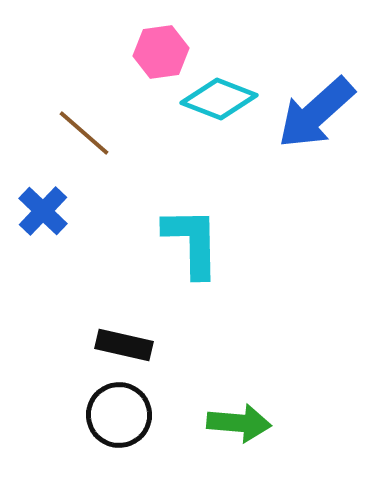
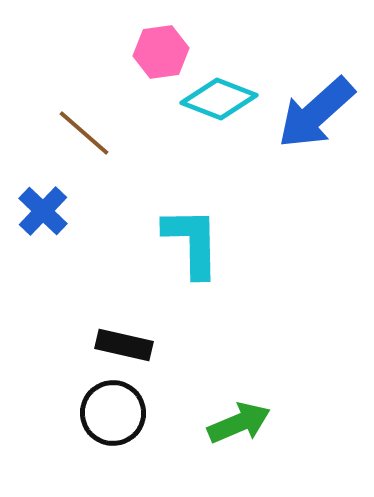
black circle: moved 6 px left, 2 px up
green arrow: rotated 28 degrees counterclockwise
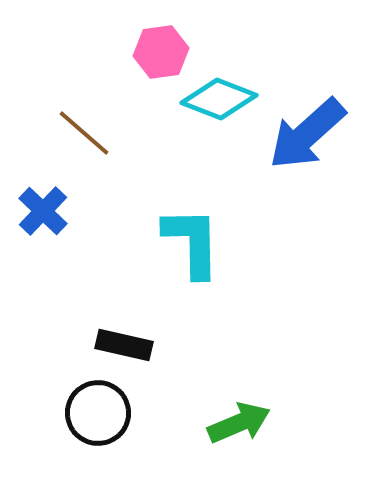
blue arrow: moved 9 px left, 21 px down
black circle: moved 15 px left
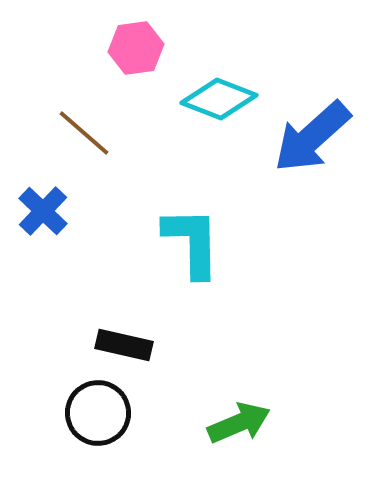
pink hexagon: moved 25 px left, 4 px up
blue arrow: moved 5 px right, 3 px down
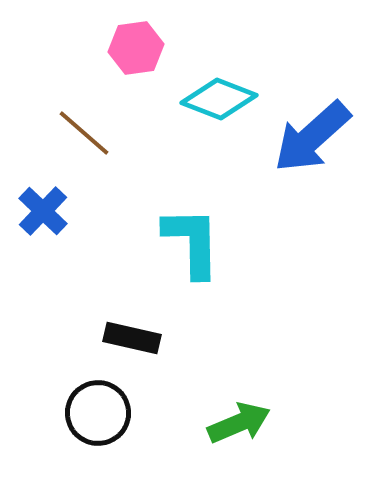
black rectangle: moved 8 px right, 7 px up
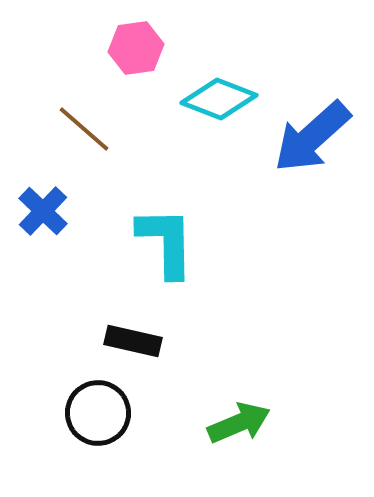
brown line: moved 4 px up
cyan L-shape: moved 26 px left
black rectangle: moved 1 px right, 3 px down
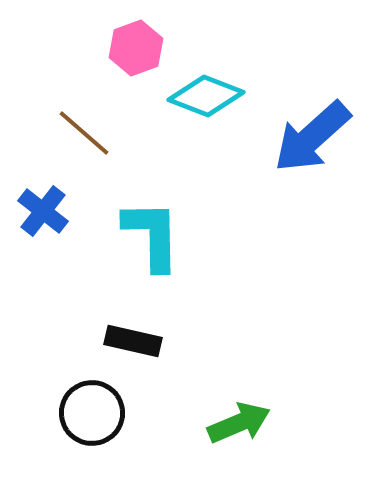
pink hexagon: rotated 12 degrees counterclockwise
cyan diamond: moved 13 px left, 3 px up
brown line: moved 4 px down
blue cross: rotated 6 degrees counterclockwise
cyan L-shape: moved 14 px left, 7 px up
black circle: moved 6 px left
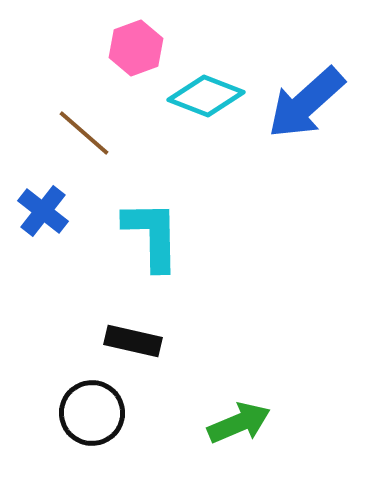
blue arrow: moved 6 px left, 34 px up
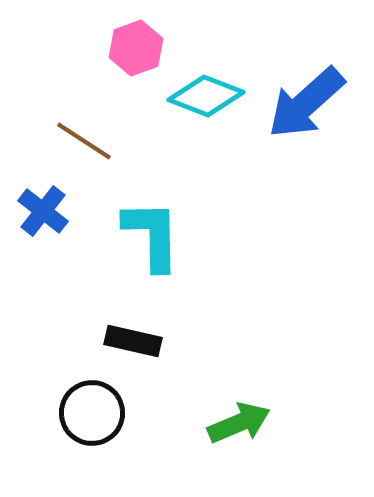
brown line: moved 8 px down; rotated 8 degrees counterclockwise
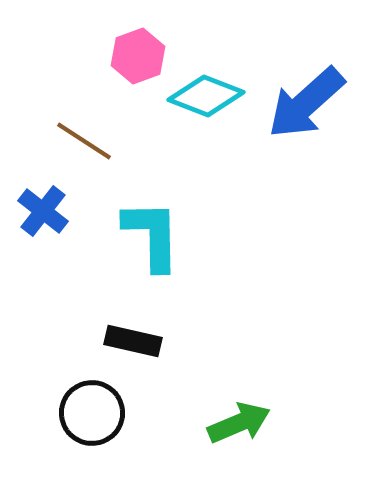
pink hexagon: moved 2 px right, 8 px down
